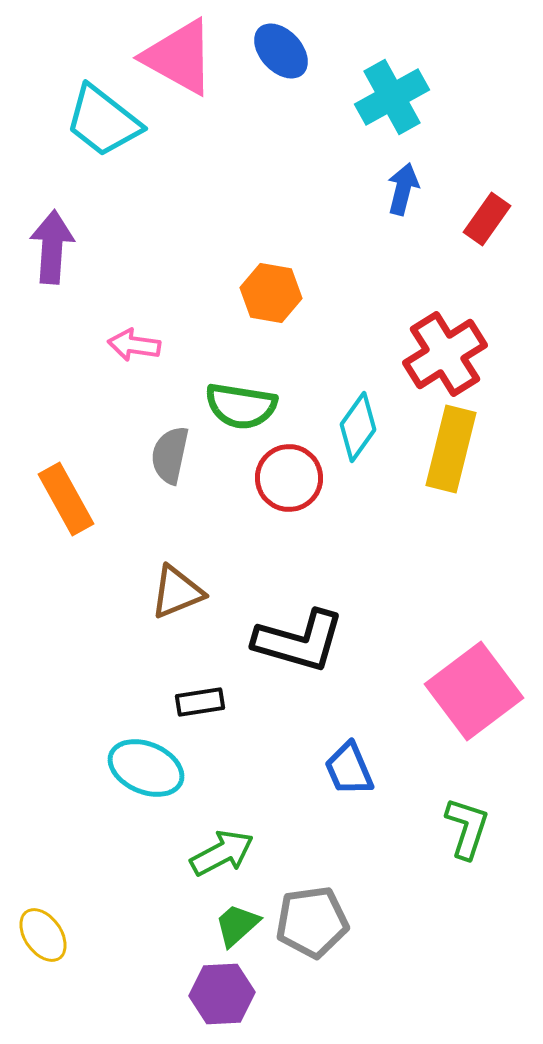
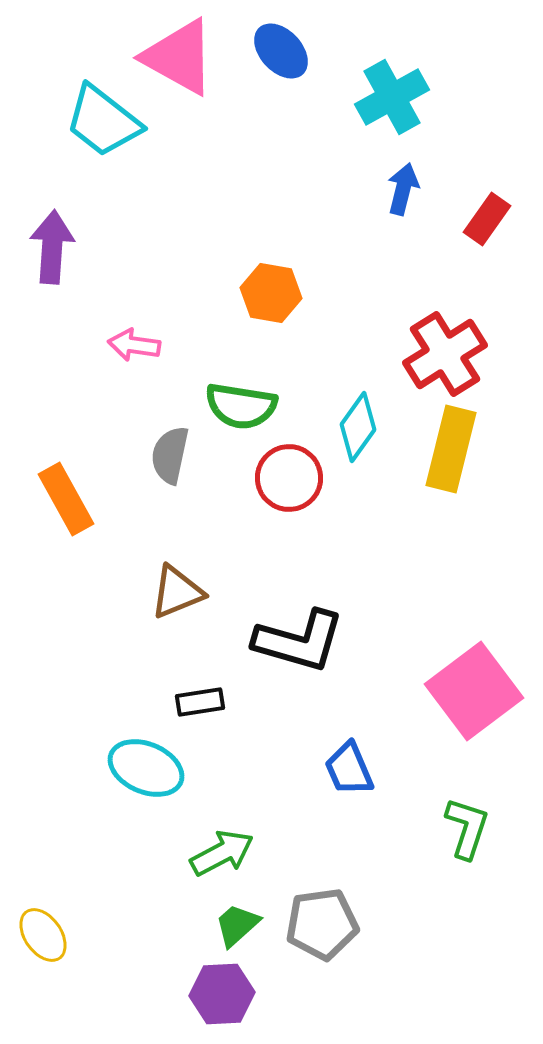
gray pentagon: moved 10 px right, 2 px down
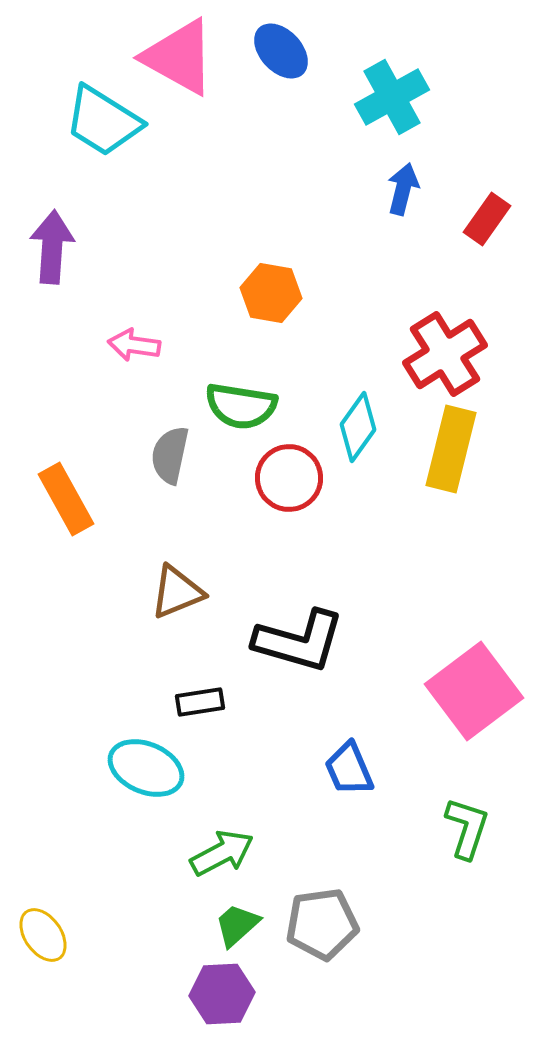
cyan trapezoid: rotated 6 degrees counterclockwise
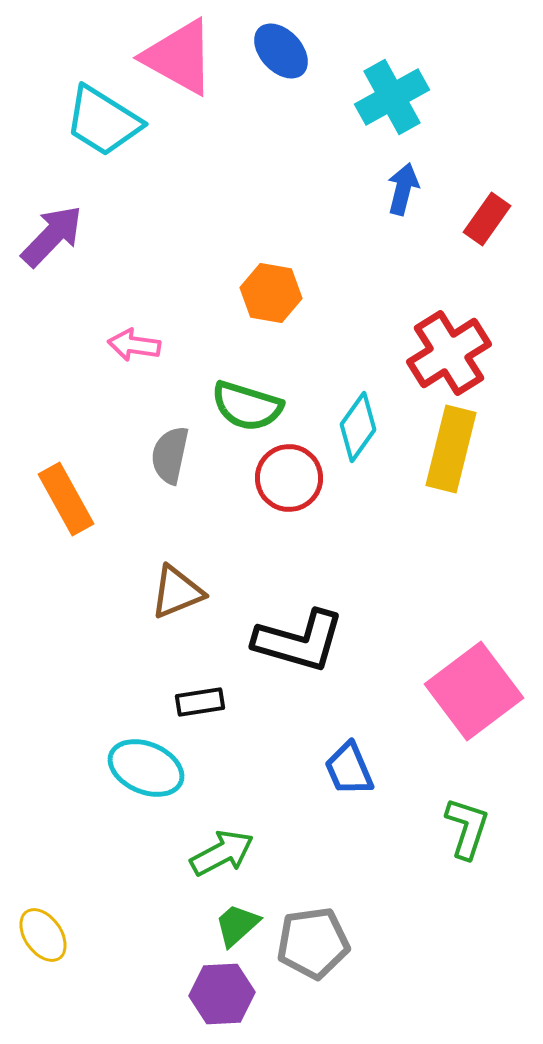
purple arrow: moved 11 px up; rotated 40 degrees clockwise
red cross: moved 4 px right, 1 px up
green semicircle: moved 6 px right; rotated 8 degrees clockwise
gray pentagon: moved 9 px left, 19 px down
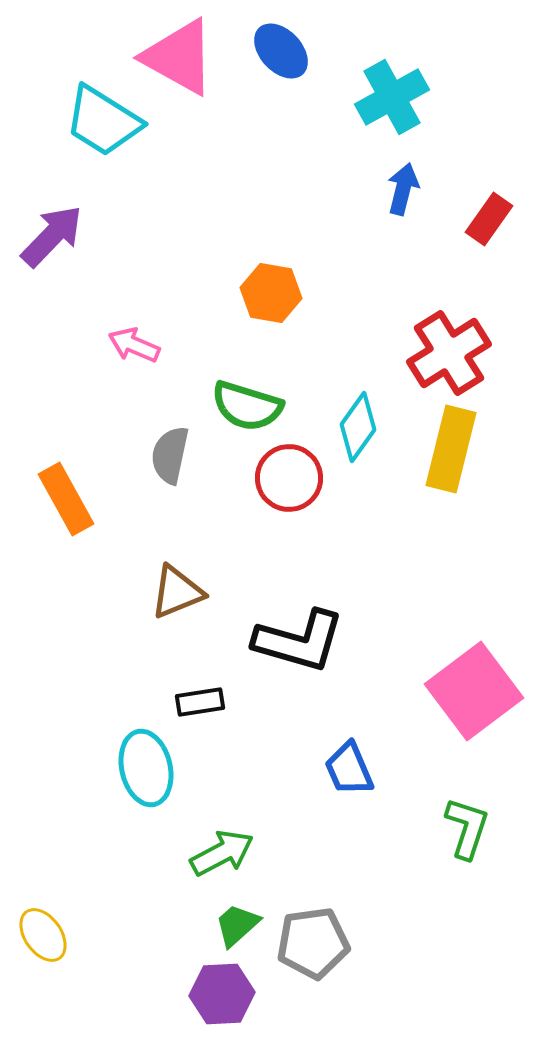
red rectangle: moved 2 px right
pink arrow: rotated 15 degrees clockwise
cyan ellipse: rotated 54 degrees clockwise
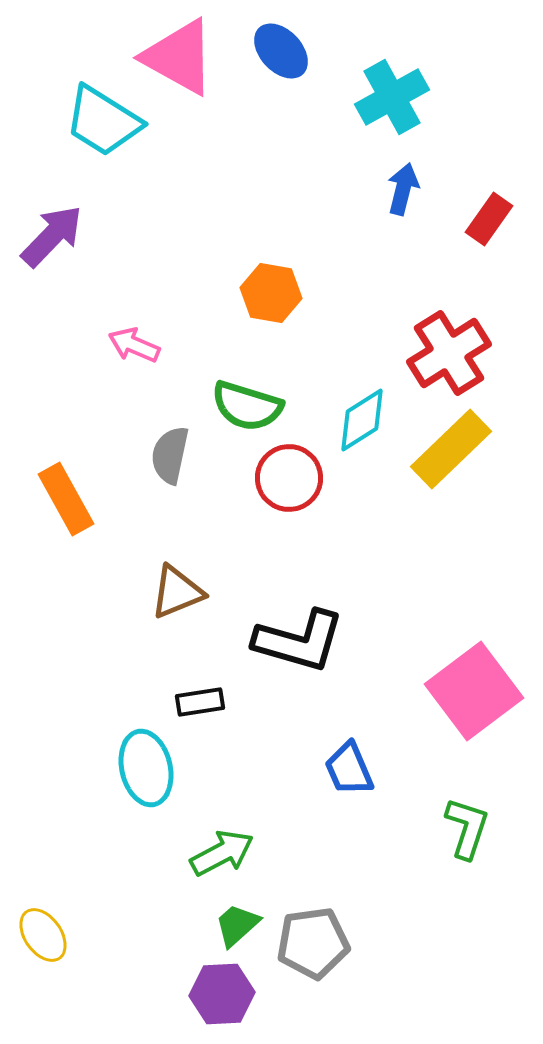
cyan diamond: moved 4 px right, 7 px up; rotated 22 degrees clockwise
yellow rectangle: rotated 32 degrees clockwise
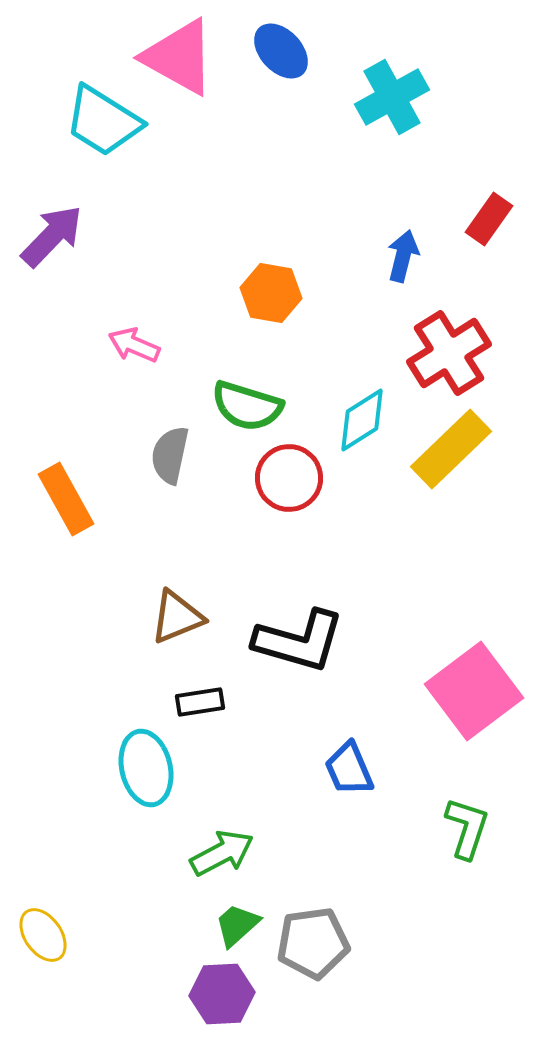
blue arrow: moved 67 px down
brown triangle: moved 25 px down
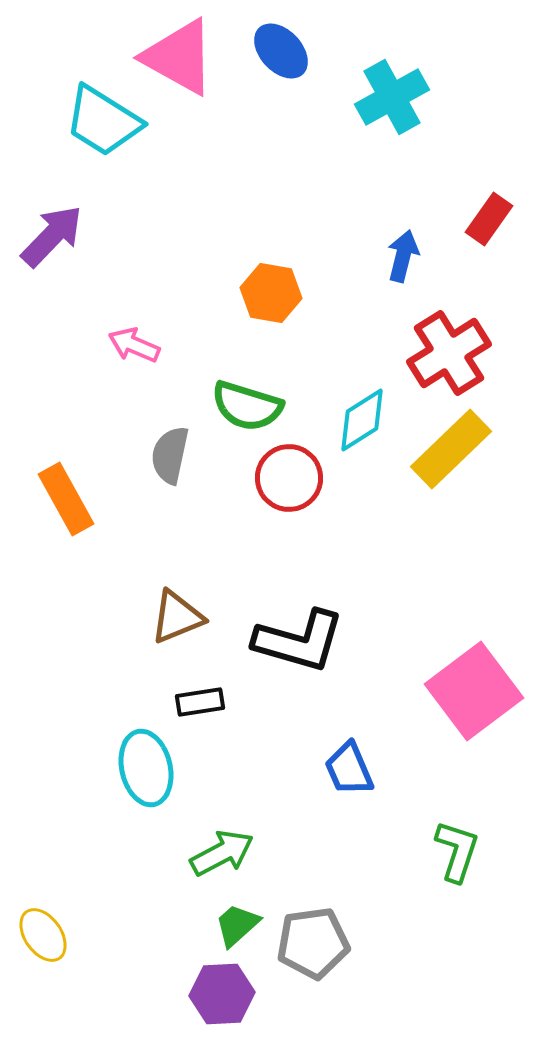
green L-shape: moved 10 px left, 23 px down
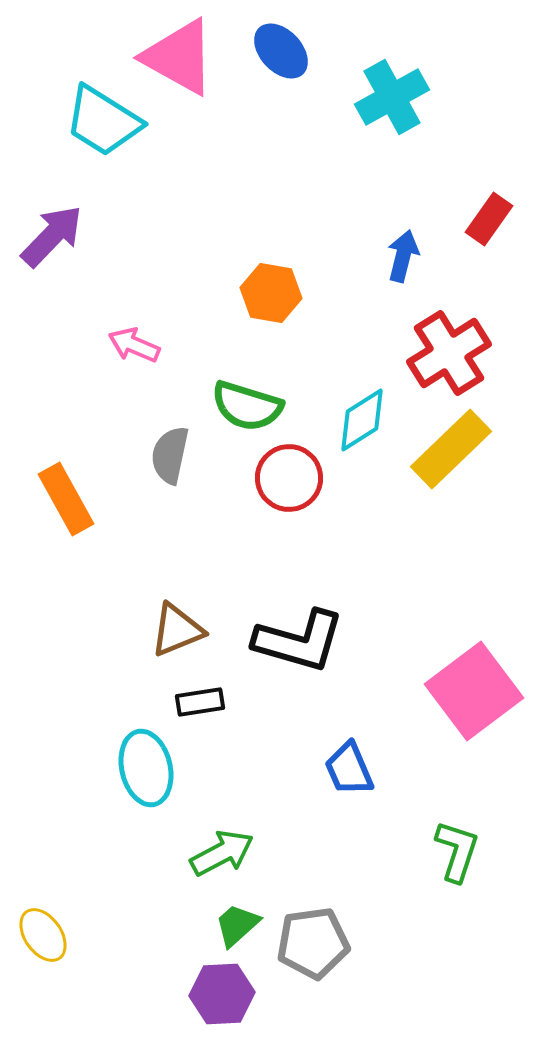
brown triangle: moved 13 px down
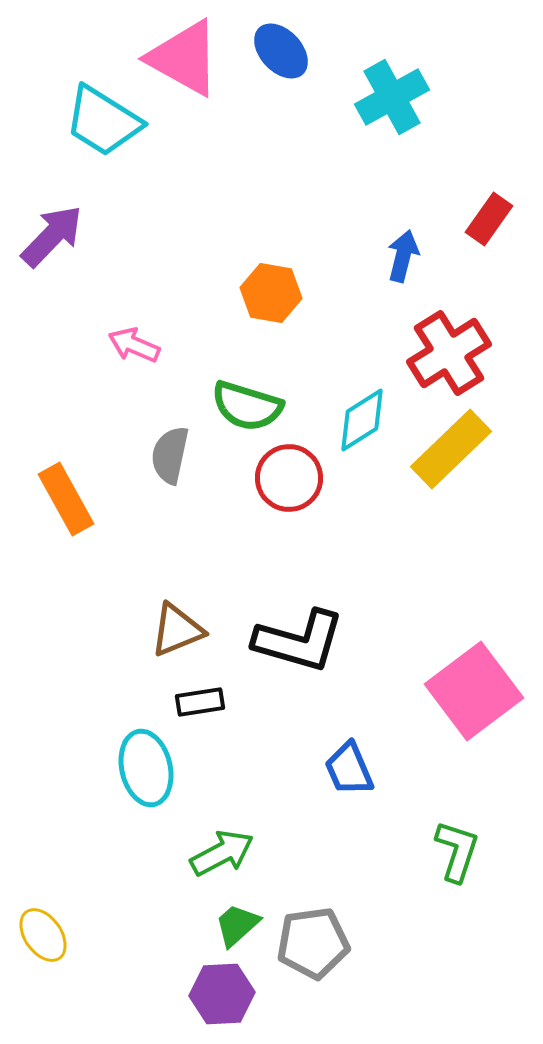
pink triangle: moved 5 px right, 1 px down
